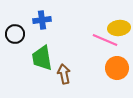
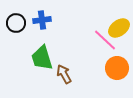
yellow ellipse: rotated 30 degrees counterclockwise
black circle: moved 1 px right, 11 px up
pink line: rotated 20 degrees clockwise
green trapezoid: rotated 8 degrees counterclockwise
brown arrow: rotated 18 degrees counterclockwise
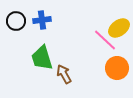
black circle: moved 2 px up
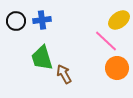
yellow ellipse: moved 8 px up
pink line: moved 1 px right, 1 px down
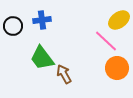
black circle: moved 3 px left, 5 px down
green trapezoid: rotated 20 degrees counterclockwise
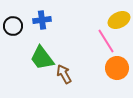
yellow ellipse: rotated 10 degrees clockwise
pink line: rotated 15 degrees clockwise
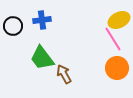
pink line: moved 7 px right, 2 px up
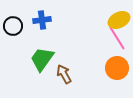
pink line: moved 4 px right, 1 px up
green trapezoid: moved 1 px down; rotated 72 degrees clockwise
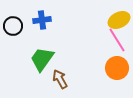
pink line: moved 2 px down
brown arrow: moved 4 px left, 5 px down
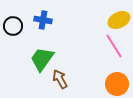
blue cross: moved 1 px right; rotated 18 degrees clockwise
pink line: moved 3 px left, 6 px down
orange circle: moved 16 px down
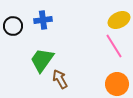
blue cross: rotated 18 degrees counterclockwise
green trapezoid: moved 1 px down
